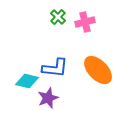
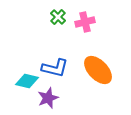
blue L-shape: rotated 8 degrees clockwise
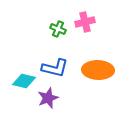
green cross: moved 12 px down; rotated 21 degrees counterclockwise
orange ellipse: rotated 44 degrees counterclockwise
cyan diamond: moved 3 px left
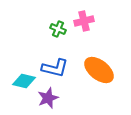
pink cross: moved 1 px left, 1 px up
orange ellipse: moved 1 px right; rotated 36 degrees clockwise
